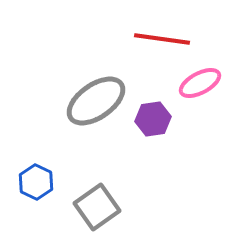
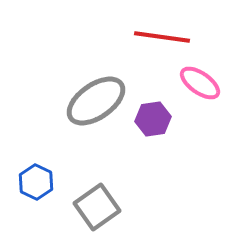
red line: moved 2 px up
pink ellipse: rotated 63 degrees clockwise
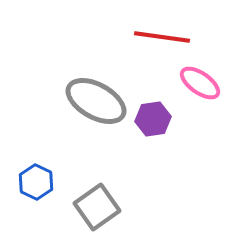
gray ellipse: rotated 64 degrees clockwise
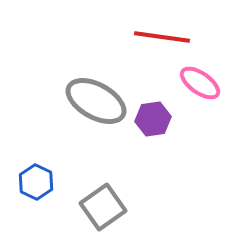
gray square: moved 6 px right
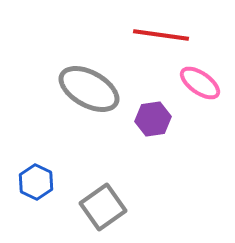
red line: moved 1 px left, 2 px up
gray ellipse: moved 7 px left, 12 px up
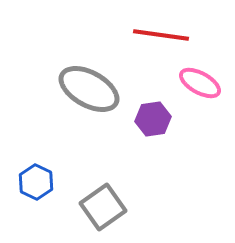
pink ellipse: rotated 6 degrees counterclockwise
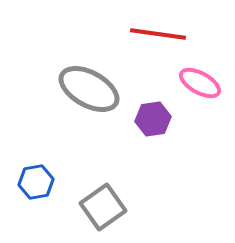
red line: moved 3 px left, 1 px up
blue hexagon: rotated 24 degrees clockwise
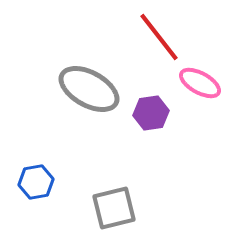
red line: moved 1 px right, 3 px down; rotated 44 degrees clockwise
purple hexagon: moved 2 px left, 6 px up
gray square: moved 11 px right, 1 px down; rotated 21 degrees clockwise
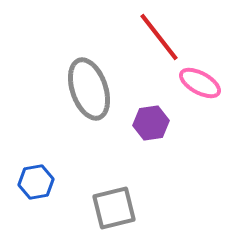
gray ellipse: rotated 42 degrees clockwise
purple hexagon: moved 10 px down
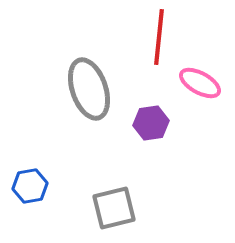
red line: rotated 44 degrees clockwise
blue hexagon: moved 6 px left, 4 px down
